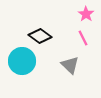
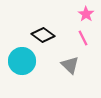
black diamond: moved 3 px right, 1 px up
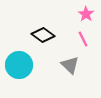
pink line: moved 1 px down
cyan circle: moved 3 px left, 4 px down
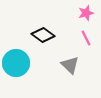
pink star: moved 1 px up; rotated 21 degrees clockwise
pink line: moved 3 px right, 1 px up
cyan circle: moved 3 px left, 2 px up
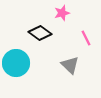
pink star: moved 24 px left
black diamond: moved 3 px left, 2 px up
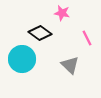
pink star: rotated 28 degrees clockwise
pink line: moved 1 px right
cyan circle: moved 6 px right, 4 px up
